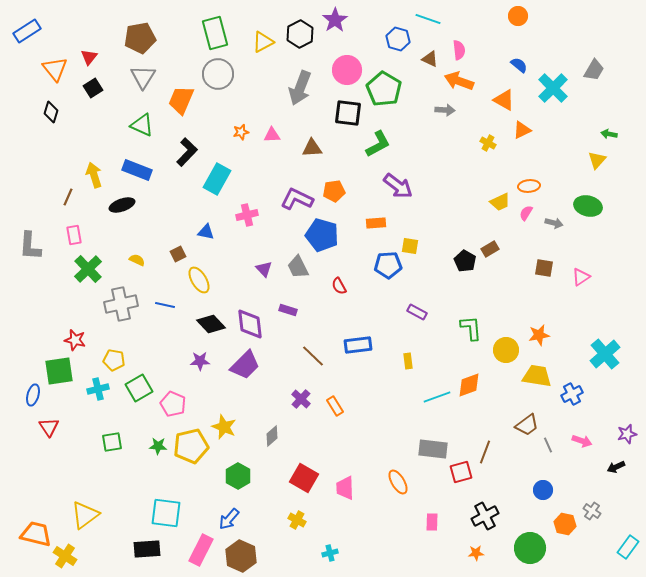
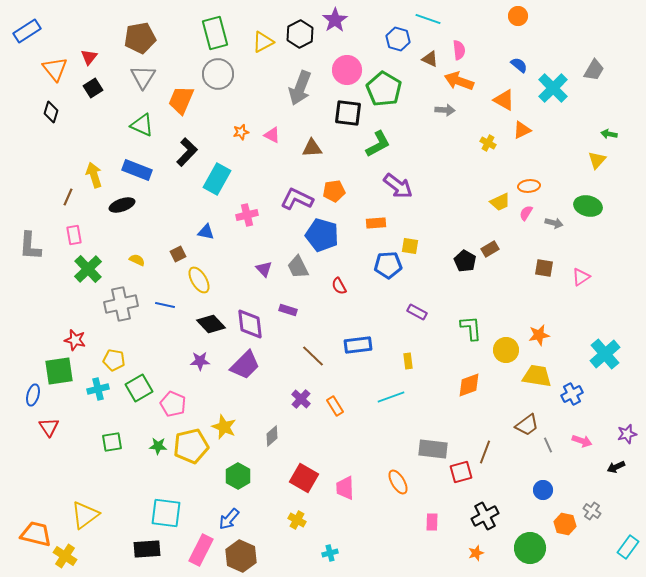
pink triangle at (272, 135): rotated 30 degrees clockwise
cyan line at (437, 397): moved 46 px left
orange star at (476, 553): rotated 14 degrees counterclockwise
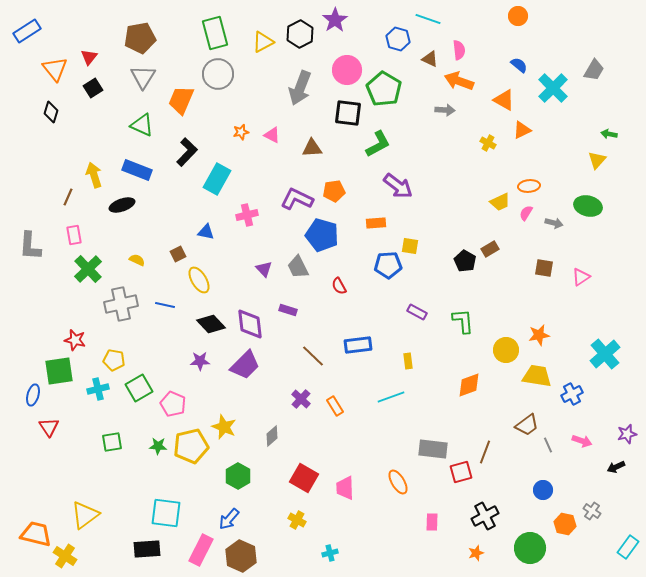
green L-shape at (471, 328): moved 8 px left, 7 px up
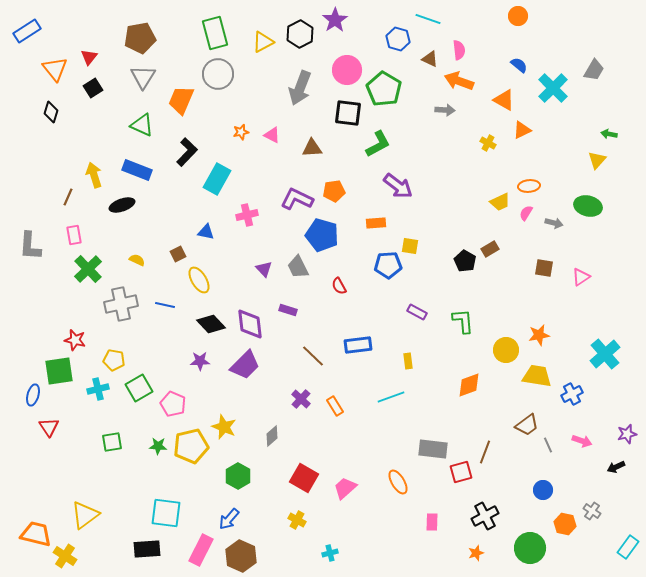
pink trapezoid at (345, 488): rotated 50 degrees clockwise
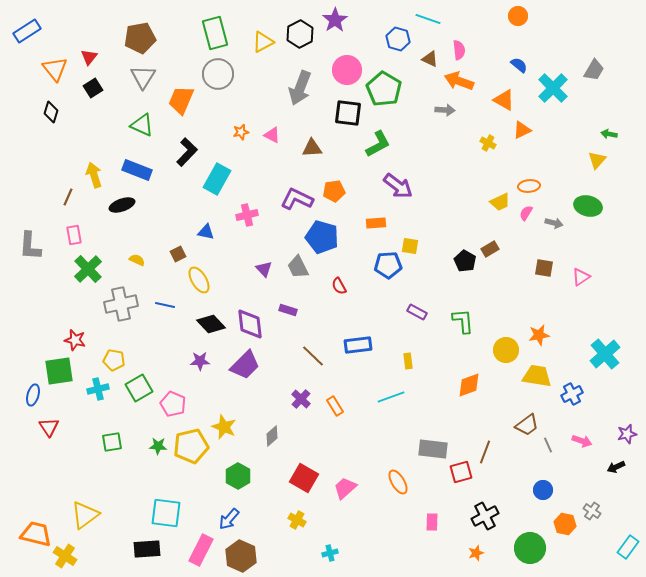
blue pentagon at (322, 235): moved 2 px down
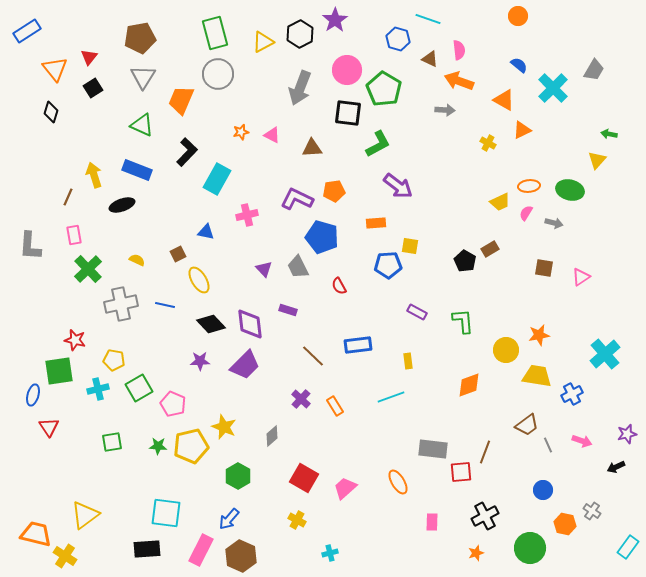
green ellipse at (588, 206): moved 18 px left, 16 px up
red square at (461, 472): rotated 10 degrees clockwise
